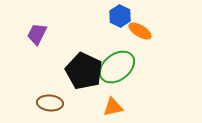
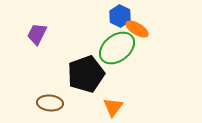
orange ellipse: moved 3 px left, 2 px up
green ellipse: moved 19 px up
black pentagon: moved 2 px right, 3 px down; rotated 27 degrees clockwise
orange triangle: rotated 40 degrees counterclockwise
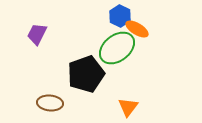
orange triangle: moved 15 px right
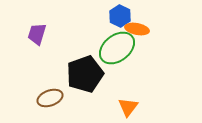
orange ellipse: rotated 20 degrees counterclockwise
purple trapezoid: rotated 10 degrees counterclockwise
black pentagon: moved 1 px left
brown ellipse: moved 5 px up; rotated 25 degrees counterclockwise
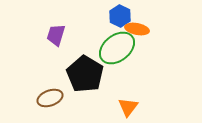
purple trapezoid: moved 19 px right, 1 px down
black pentagon: rotated 21 degrees counterclockwise
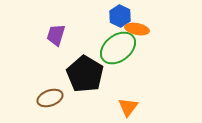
green ellipse: moved 1 px right
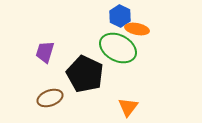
purple trapezoid: moved 11 px left, 17 px down
green ellipse: rotated 66 degrees clockwise
black pentagon: rotated 6 degrees counterclockwise
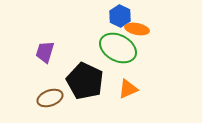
black pentagon: moved 7 px down
orange triangle: moved 18 px up; rotated 30 degrees clockwise
